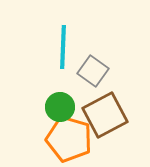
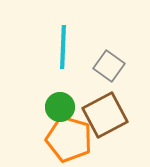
gray square: moved 16 px right, 5 px up
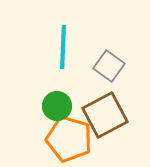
green circle: moved 3 px left, 1 px up
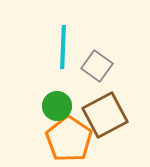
gray square: moved 12 px left
orange pentagon: rotated 18 degrees clockwise
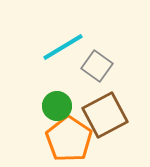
cyan line: rotated 57 degrees clockwise
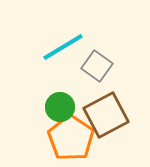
green circle: moved 3 px right, 1 px down
brown square: moved 1 px right
orange pentagon: moved 2 px right, 1 px up
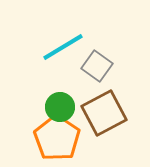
brown square: moved 2 px left, 2 px up
orange pentagon: moved 14 px left
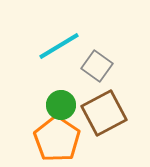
cyan line: moved 4 px left, 1 px up
green circle: moved 1 px right, 2 px up
orange pentagon: moved 1 px down
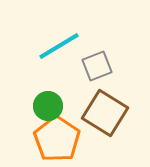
gray square: rotated 32 degrees clockwise
green circle: moved 13 px left, 1 px down
brown square: moved 1 px right; rotated 30 degrees counterclockwise
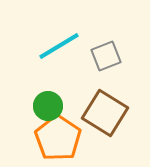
gray square: moved 9 px right, 10 px up
orange pentagon: moved 1 px right, 1 px up
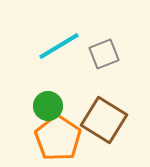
gray square: moved 2 px left, 2 px up
brown square: moved 1 px left, 7 px down
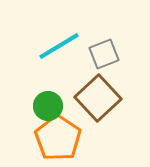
brown square: moved 6 px left, 22 px up; rotated 15 degrees clockwise
